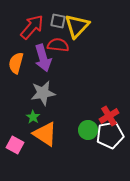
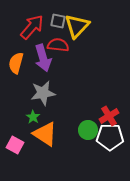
white pentagon: moved 2 px down; rotated 12 degrees clockwise
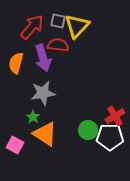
red cross: moved 6 px right
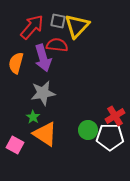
red semicircle: moved 1 px left
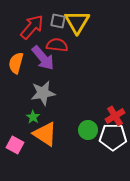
yellow triangle: moved 4 px up; rotated 12 degrees counterclockwise
purple arrow: rotated 24 degrees counterclockwise
white pentagon: moved 3 px right
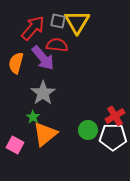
red arrow: moved 1 px right, 1 px down
gray star: rotated 25 degrees counterclockwise
orange triangle: rotated 48 degrees clockwise
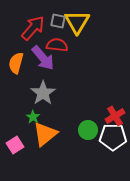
pink square: rotated 30 degrees clockwise
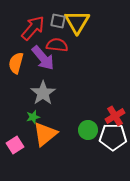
green star: rotated 24 degrees clockwise
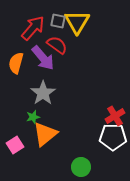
red semicircle: rotated 30 degrees clockwise
green circle: moved 7 px left, 37 px down
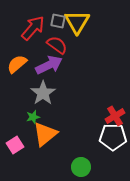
purple arrow: moved 6 px right, 7 px down; rotated 76 degrees counterclockwise
orange semicircle: moved 1 px right, 1 px down; rotated 35 degrees clockwise
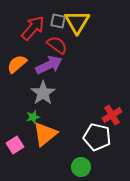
red cross: moved 3 px left, 1 px up
white pentagon: moved 16 px left; rotated 12 degrees clockwise
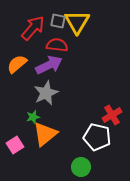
red semicircle: rotated 30 degrees counterclockwise
gray star: moved 3 px right; rotated 10 degrees clockwise
